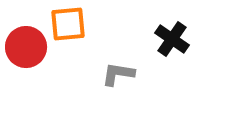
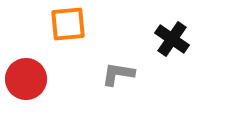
red circle: moved 32 px down
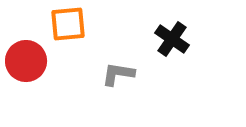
red circle: moved 18 px up
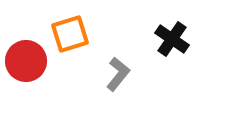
orange square: moved 2 px right, 10 px down; rotated 12 degrees counterclockwise
gray L-shape: rotated 120 degrees clockwise
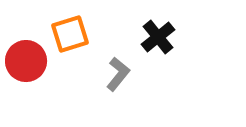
black cross: moved 14 px left, 2 px up; rotated 16 degrees clockwise
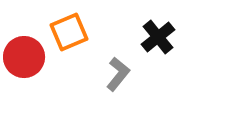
orange square: moved 1 px left, 2 px up; rotated 6 degrees counterclockwise
red circle: moved 2 px left, 4 px up
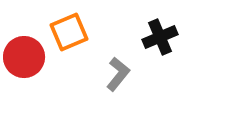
black cross: moved 2 px right; rotated 16 degrees clockwise
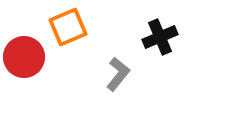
orange square: moved 1 px left, 5 px up
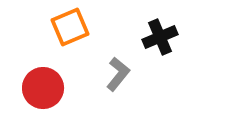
orange square: moved 2 px right
red circle: moved 19 px right, 31 px down
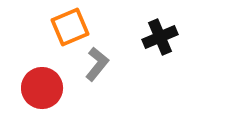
gray L-shape: moved 21 px left, 10 px up
red circle: moved 1 px left
